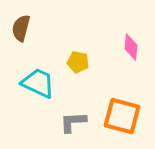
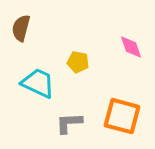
pink diamond: rotated 24 degrees counterclockwise
gray L-shape: moved 4 px left, 1 px down
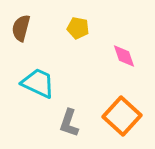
pink diamond: moved 7 px left, 9 px down
yellow pentagon: moved 34 px up
orange square: rotated 27 degrees clockwise
gray L-shape: rotated 68 degrees counterclockwise
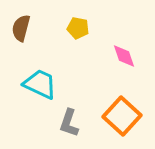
cyan trapezoid: moved 2 px right, 1 px down
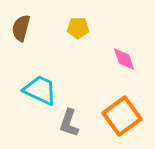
yellow pentagon: rotated 10 degrees counterclockwise
pink diamond: moved 3 px down
cyan trapezoid: moved 6 px down
orange square: rotated 12 degrees clockwise
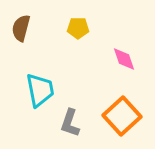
cyan trapezoid: rotated 54 degrees clockwise
orange square: rotated 6 degrees counterclockwise
gray L-shape: moved 1 px right
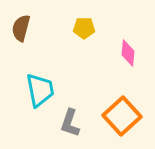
yellow pentagon: moved 6 px right
pink diamond: moved 4 px right, 6 px up; rotated 24 degrees clockwise
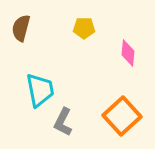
gray L-shape: moved 7 px left, 1 px up; rotated 8 degrees clockwise
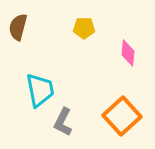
brown semicircle: moved 3 px left, 1 px up
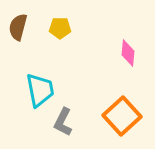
yellow pentagon: moved 24 px left
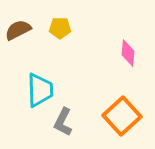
brown semicircle: moved 3 px down; rotated 48 degrees clockwise
cyan trapezoid: rotated 9 degrees clockwise
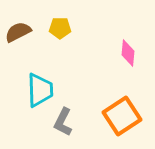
brown semicircle: moved 2 px down
orange square: rotated 9 degrees clockwise
